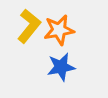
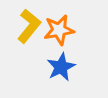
blue star: rotated 16 degrees counterclockwise
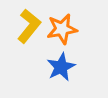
orange star: moved 3 px right, 1 px up
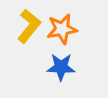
blue star: rotated 28 degrees clockwise
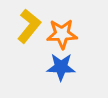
orange star: moved 5 px down; rotated 8 degrees clockwise
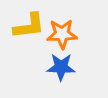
yellow L-shape: rotated 44 degrees clockwise
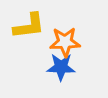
orange star: moved 3 px right, 8 px down
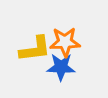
yellow L-shape: moved 6 px right, 23 px down
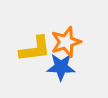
orange star: moved 1 px right; rotated 16 degrees counterclockwise
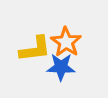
orange star: rotated 20 degrees counterclockwise
